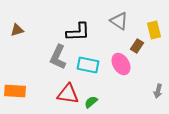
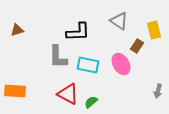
gray L-shape: rotated 25 degrees counterclockwise
red triangle: rotated 20 degrees clockwise
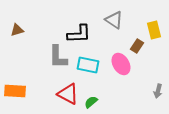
gray triangle: moved 5 px left, 1 px up
black L-shape: moved 1 px right, 2 px down
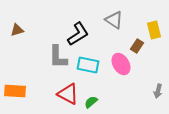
black L-shape: moved 1 px left; rotated 30 degrees counterclockwise
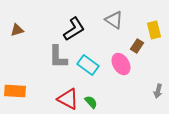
black L-shape: moved 4 px left, 5 px up
cyan rectangle: rotated 25 degrees clockwise
red triangle: moved 5 px down
green semicircle: rotated 88 degrees clockwise
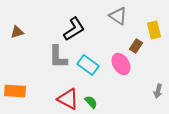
gray triangle: moved 4 px right, 4 px up
brown triangle: moved 2 px down
brown rectangle: moved 1 px left
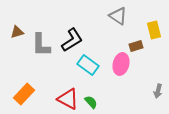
black L-shape: moved 2 px left, 11 px down
brown rectangle: rotated 40 degrees clockwise
gray L-shape: moved 17 px left, 12 px up
pink ellipse: rotated 45 degrees clockwise
orange rectangle: moved 9 px right, 3 px down; rotated 50 degrees counterclockwise
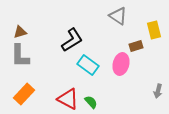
brown triangle: moved 3 px right
gray L-shape: moved 21 px left, 11 px down
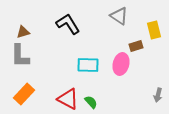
gray triangle: moved 1 px right
brown triangle: moved 3 px right
black L-shape: moved 4 px left, 16 px up; rotated 90 degrees counterclockwise
cyan rectangle: rotated 35 degrees counterclockwise
gray arrow: moved 4 px down
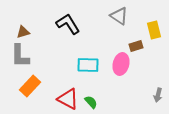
orange rectangle: moved 6 px right, 8 px up
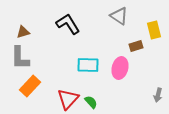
gray L-shape: moved 2 px down
pink ellipse: moved 1 px left, 4 px down
red triangle: rotated 45 degrees clockwise
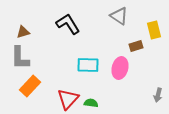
green semicircle: moved 1 px down; rotated 40 degrees counterclockwise
